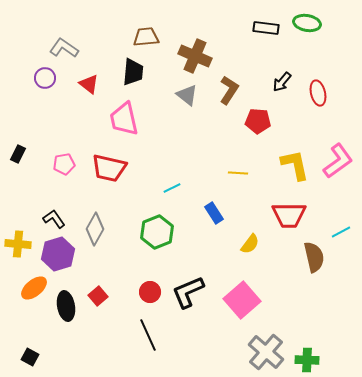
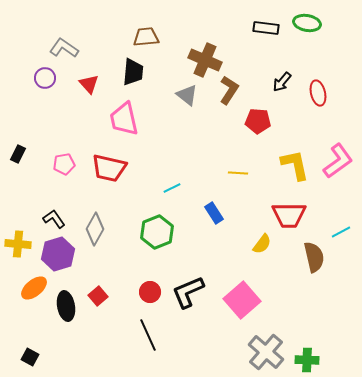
brown cross at (195, 56): moved 10 px right, 4 px down
red triangle at (89, 84): rotated 10 degrees clockwise
yellow semicircle at (250, 244): moved 12 px right
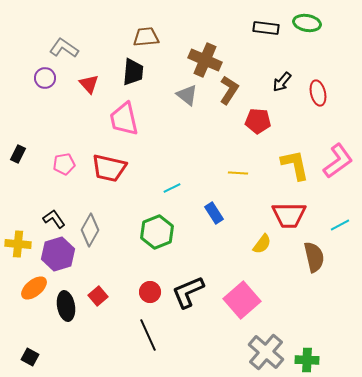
gray diamond at (95, 229): moved 5 px left, 1 px down
cyan line at (341, 232): moved 1 px left, 7 px up
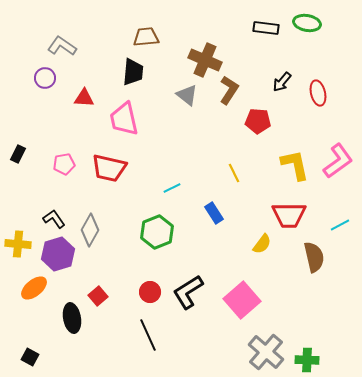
gray L-shape at (64, 48): moved 2 px left, 2 px up
red triangle at (89, 84): moved 5 px left, 14 px down; rotated 45 degrees counterclockwise
yellow line at (238, 173): moved 4 px left; rotated 60 degrees clockwise
black L-shape at (188, 292): rotated 9 degrees counterclockwise
black ellipse at (66, 306): moved 6 px right, 12 px down
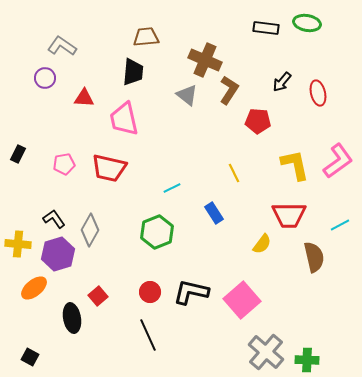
black L-shape at (188, 292): moved 3 px right; rotated 45 degrees clockwise
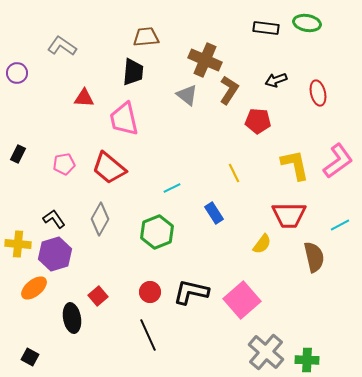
purple circle at (45, 78): moved 28 px left, 5 px up
black arrow at (282, 82): moved 6 px left, 2 px up; rotated 30 degrees clockwise
red trapezoid at (109, 168): rotated 27 degrees clockwise
gray diamond at (90, 230): moved 10 px right, 11 px up
purple hexagon at (58, 254): moved 3 px left
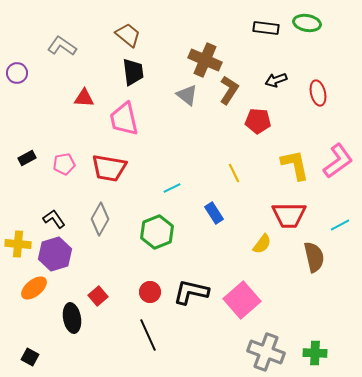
brown trapezoid at (146, 37): moved 18 px left, 2 px up; rotated 44 degrees clockwise
black trapezoid at (133, 72): rotated 12 degrees counterclockwise
black rectangle at (18, 154): moved 9 px right, 4 px down; rotated 36 degrees clockwise
red trapezoid at (109, 168): rotated 30 degrees counterclockwise
gray cross at (266, 352): rotated 21 degrees counterclockwise
green cross at (307, 360): moved 8 px right, 7 px up
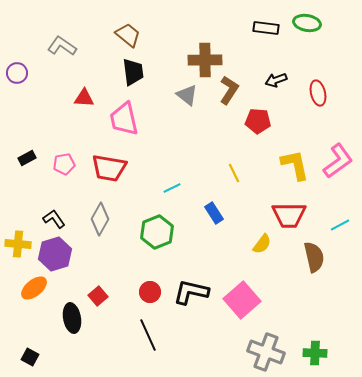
brown cross at (205, 60): rotated 24 degrees counterclockwise
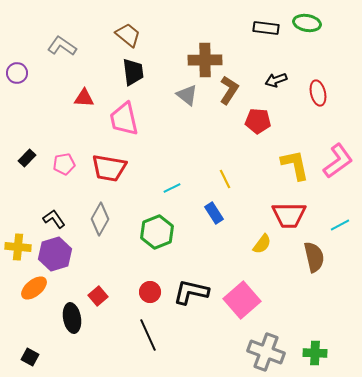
black rectangle at (27, 158): rotated 18 degrees counterclockwise
yellow line at (234, 173): moved 9 px left, 6 px down
yellow cross at (18, 244): moved 3 px down
